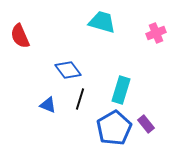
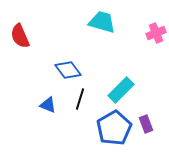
cyan rectangle: rotated 28 degrees clockwise
purple rectangle: rotated 18 degrees clockwise
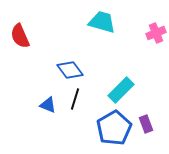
blue diamond: moved 2 px right
black line: moved 5 px left
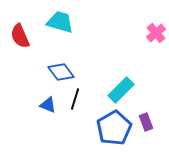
cyan trapezoid: moved 42 px left
pink cross: rotated 18 degrees counterclockwise
blue diamond: moved 9 px left, 2 px down
purple rectangle: moved 2 px up
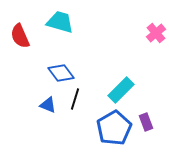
blue diamond: moved 1 px down
